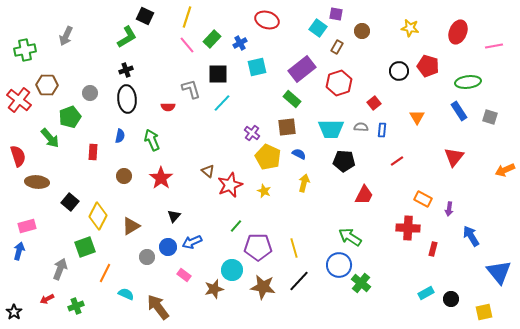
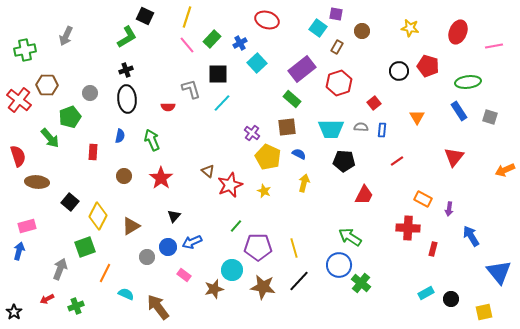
cyan square at (257, 67): moved 4 px up; rotated 30 degrees counterclockwise
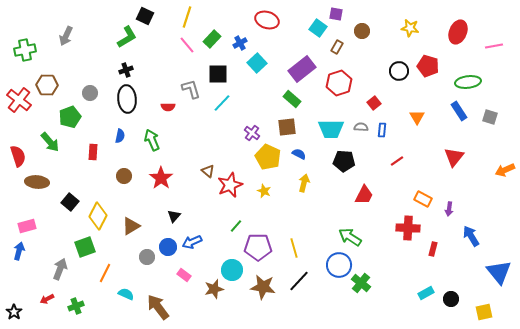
green arrow at (50, 138): moved 4 px down
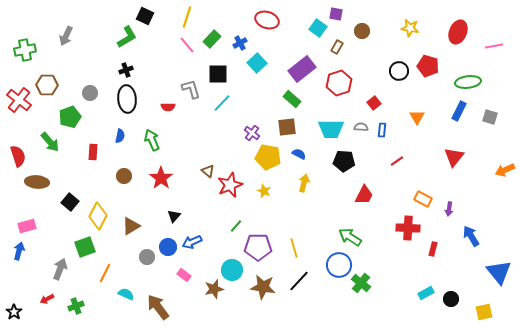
blue rectangle at (459, 111): rotated 60 degrees clockwise
yellow pentagon at (268, 157): rotated 15 degrees counterclockwise
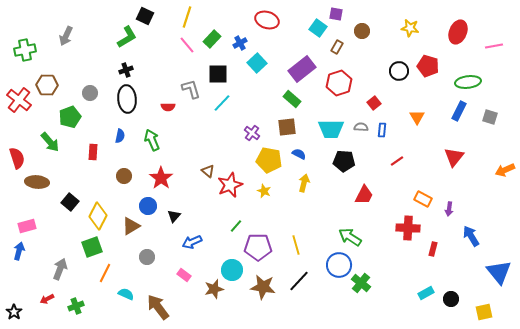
red semicircle at (18, 156): moved 1 px left, 2 px down
yellow pentagon at (268, 157): moved 1 px right, 3 px down
green square at (85, 247): moved 7 px right
blue circle at (168, 247): moved 20 px left, 41 px up
yellow line at (294, 248): moved 2 px right, 3 px up
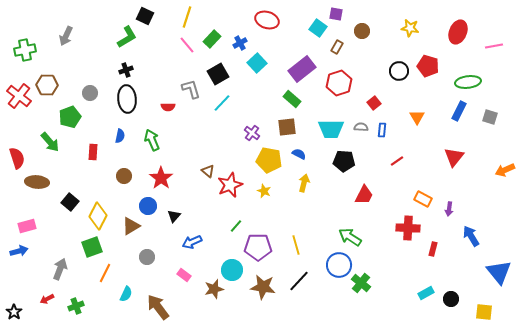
black square at (218, 74): rotated 30 degrees counterclockwise
red cross at (19, 100): moved 4 px up
blue arrow at (19, 251): rotated 60 degrees clockwise
cyan semicircle at (126, 294): rotated 91 degrees clockwise
yellow square at (484, 312): rotated 18 degrees clockwise
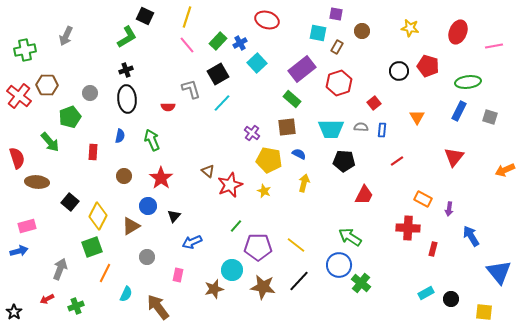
cyan square at (318, 28): moved 5 px down; rotated 24 degrees counterclockwise
green rectangle at (212, 39): moved 6 px right, 2 px down
yellow line at (296, 245): rotated 36 degrees counterclockwise
pink rectangle at (184, 275): moved 6 px left; rotated 64 degrees clockwise
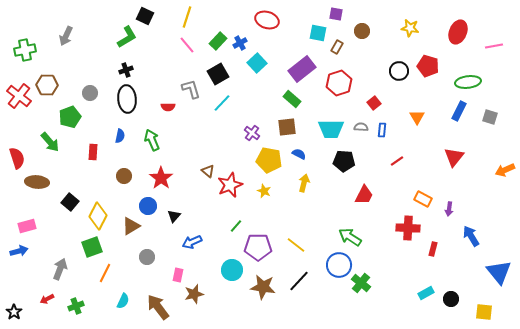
brown star at (214, 289): moved 20 px left, 5 px down
cyan semicircle at (126, 294): moved 3 px left, 7 px down
